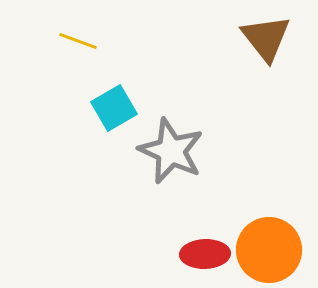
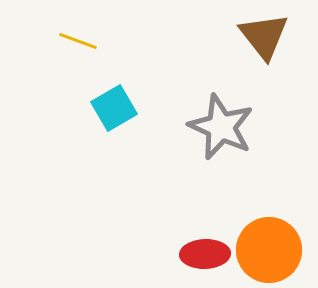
brown triangle: moved 2 px left, 2 px up
gray star: moved 50 px right, 24 px up
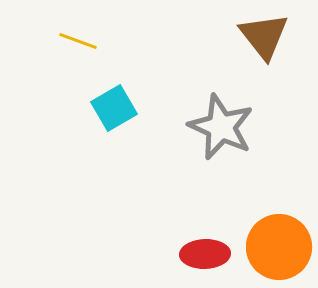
orange circle: moved 10 px right, 3 px up
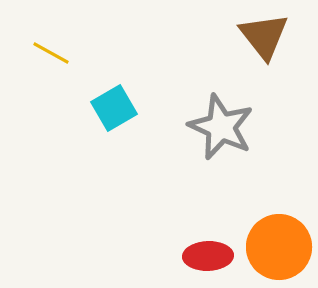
yellow line: moved 27 px left, 12 px down; rotated 9 degrees clockwise
red ellipse: moved 3 px right, 2 px down
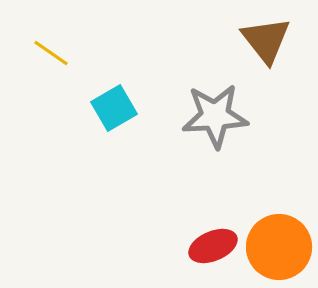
brown triangle: moved 2 px right, 4 px down
yellow line: rotated 6 degrees clockwise
gray star: moved 6 px left, 11 px up; rotated 28 degrees counterclockwise
red ellipse: moved 5 px right, 10 px up; rotated 21 degrees counterclockwise
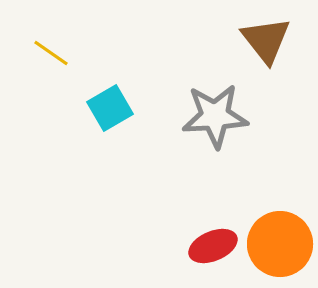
cyan square: moved 4 px left
orange circle: moved 1 px right, 3 px up
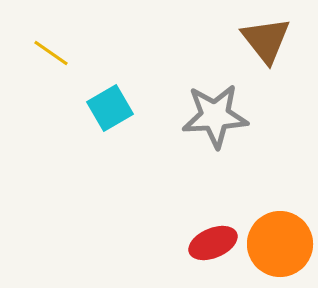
red ellipse: moved 3 px up
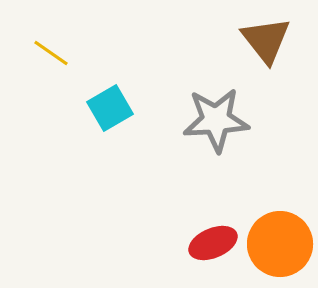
gray star: moved 1 px right, 4 px down
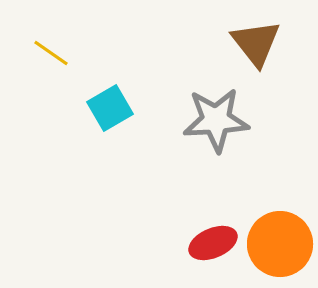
brown triangle: moved 10 px left, 3 px down
